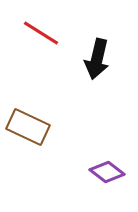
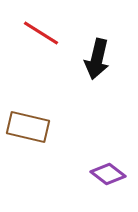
brown rectangle: rotated 12 degrees counterclockwise
purple diamond: moved 1 px right, 2 px down
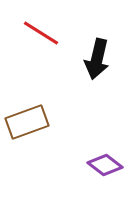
brown rectangle: moved 1 px left, 5 px up; rotated 33 degrees counterclockwise
purple diamond: moved 3 px left, 9 px up
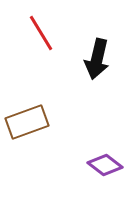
red line: rotated 27 degrees clockwise
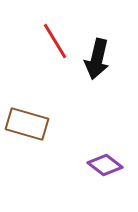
red line: moved 14 px right, 8 px down
brown rectangle: moved 2 px down; rotated 36 degrees clockwise
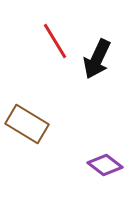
black arrow: rotated 12 degrees clockwise
brown rectangle: rotated 15 degrees clockwise
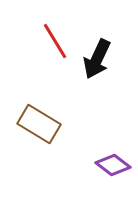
brown rectangle: moved 12 px right
purple diamond: moved 8 px right
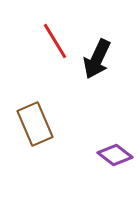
brown rectangle: moved 4 px left; rotated 36 degrees clockwise
purple diamond: moved 2 px right, 10 px up
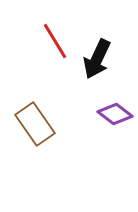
brown rectangle: rotated 12 degrees counterclockwise
purple diamond: moved 41 px up
